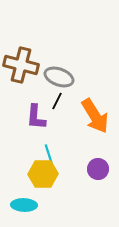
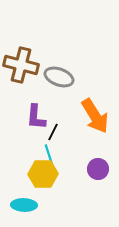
black line: moved 4 px left, 31 px down
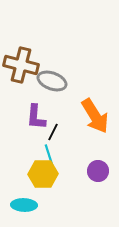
gray ellipse: moved 7 px left, 4 px down
purple circle: moved 2 px down
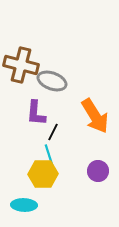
purple L-shape: moved 4 px up
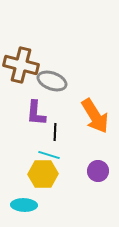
black line: moved 2 px right; rotated 24 degrees counterclockwise
cyan line: rotated 55 degrees counterclockwise
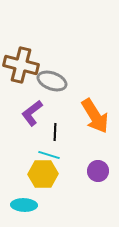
purple L-shape: moved 4 px left; rotated 48 degrees clockwise
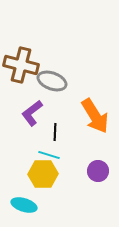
cyan ellipse: rotated 15 degrees clockwise
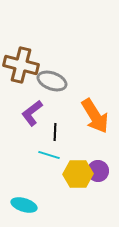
yellow hexagon: moved 35 px right
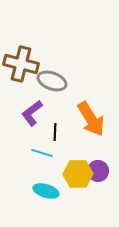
brown cross: moved 1 px up
orange arrow: moved 4 px left, 3 px down
cyan line: moved 7 px left, 2 px up
cyan ellipse: moved 22 px right, 14 px up
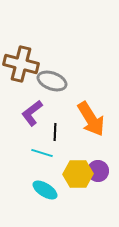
cyan ellipse: moved 1 px left, 1 px up; rotated 15 degrees clockwise
